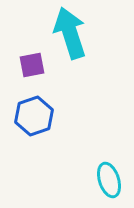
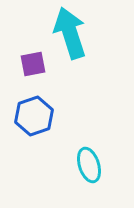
purple square: moved 1 px right, 1 px up
cyan ellipse: moved 20 px left, 15 px up
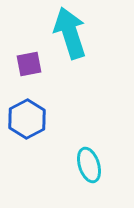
purple square: moved 4 px left
blue hexagon: moved 7 px left, 3 px down; rotated 9 degrees counterclockwise
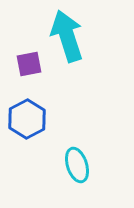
cyan arrow: moved 3 px left, 3 px down
cyan ellipse: moved 12 px left
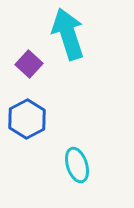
cyan arrow: moved 1 px right, 2 px up
purple square: rotated 36 degrees counterclockwise
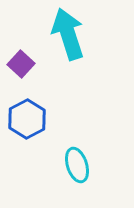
purple square: moved 8 px left
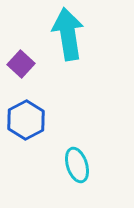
cyan arrow: rotated 9 degrees clockwise
blue hexagon: moved 1 px left, 1 px down
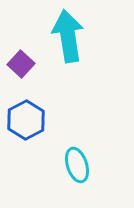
cyan arrow: moved 2 px down
